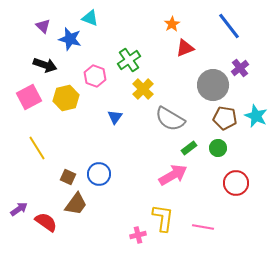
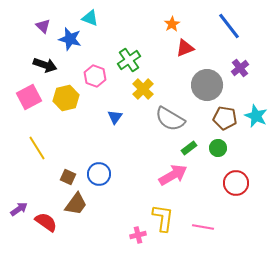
gray circle: moved 6 px left
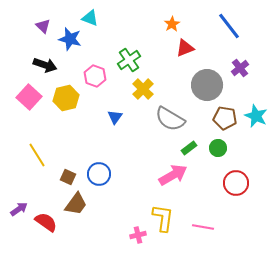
pink square: rotated 20 degrees counterclockwise
yellow line: moved 7 px down
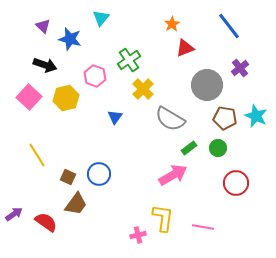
cyan triangle: moved 11 px right; rotated 48 degrees clockwise
purple arrow: moved 5 px left, 5 px down
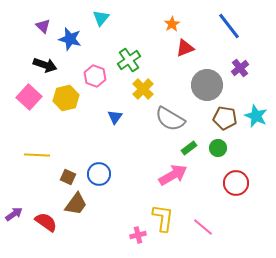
yellow line: rotated 55 degrees counterclockwise
pink line: rotated 30 degrees clockwise
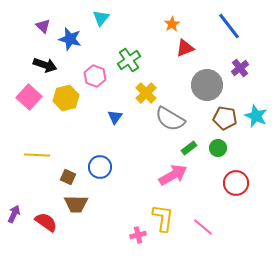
yellow cross: moved 3 px right, 4 px down
blue circle: moved 1 px right, 7 px up
brown trapezoid: rotated 55 degrees clockwise
purple arrow: rotated 30 degrees counterclockwise
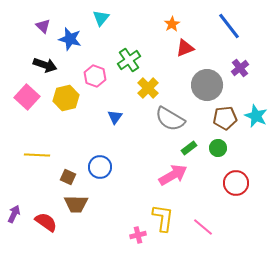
yellow cross: moved 2 px right, 5 px up
pink square: moved 2 px left
brown pentagon: rotated 15 degrees counterclockwise
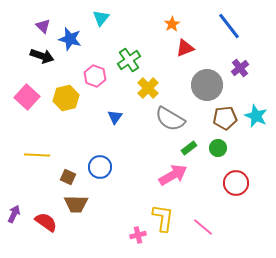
black arrow: moved 3 px left, 9 px up
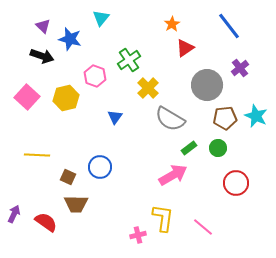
red triangle: rotated 12 degrees counterclockwise
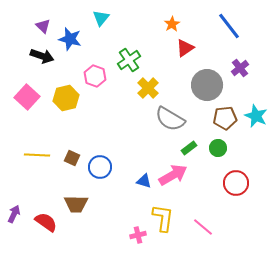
blue triangle: moved 29 px right, 64 px down; rotated 49 degrees counterclockwise
brown square: moved 4 px right, 19 px up
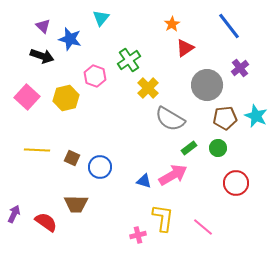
yellow line: moved 5 px up
